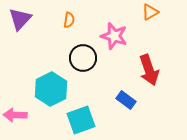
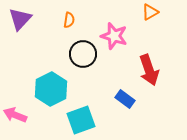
black circle: moved 4 px up
blue rectangle: moved 1 px left, 1 px up
pink arrow: rotated 20 degrees clockwise
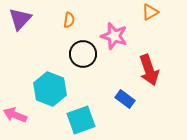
cyan hexagon: moved 1 px left; rotated 12 degrees counterclockwise
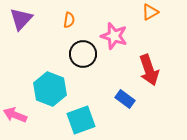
purple triangle: moved 1 px right
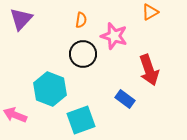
orange semicircle: moved 12 px right
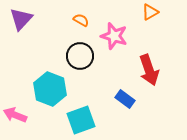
orange semicircle: rotated 70 degrees counterclockwise
black circle: moved 3 px left, 2 px down
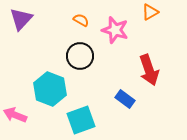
pink star: moved 1 px right, 6 px up
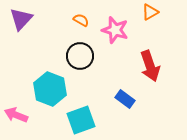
red arrow: moved 1 px right, 4 px up
pink arrow: moved 1 px right
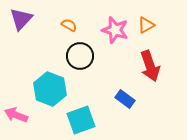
orange triangle: moved 4 px left, 13 px down
orange semicircle: moved 12 px left, 5 px down
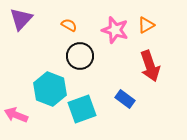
cyan square: moved 1 px right, 11 px up
